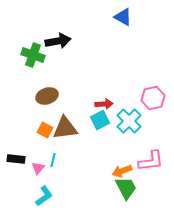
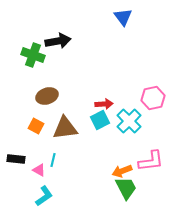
blue triangle: rotated 24 degrees clockwise
orange square: moved 9 px left, 4 px up
pink triangle: moved 1 px right, 2 px down; rotated 40 degrees counterclockwise
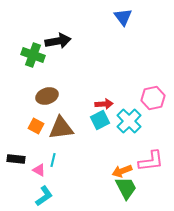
brown triangle: moved 4 px left
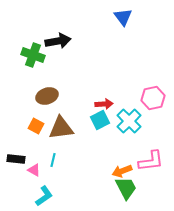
pink triangle: moved 5 px left
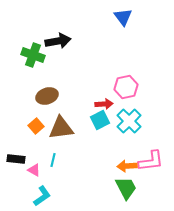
pink hexagon: moved 27 px left, 11 px up
orange square: rotated 21 degrees clockwise
orange arrow: moved 5 px right, 5 px up; rotated 18 degrees clockwise
cyan L-shape: moved 2 px left
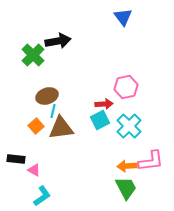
green cross: rotated 25 degrees clockwise
cyan cross: moved 5 px down
cyan line: moved 49 px up
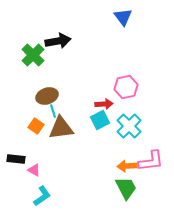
cyan line: rotated 32 degrees counterclockwise
orange square: rotated 14 degrees counterclockwise
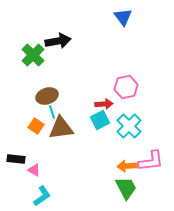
cyan line: moved 1 px left, 1 px down
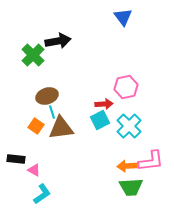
green trapezoid: moved 5 px right, 1 px up; rotated 115 degrees clockwise
cyan L-shape: moved 2 px up
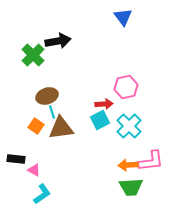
orange arrow: moved 1 px right, 1 px up
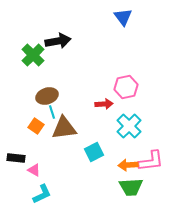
cyan square: moved 6 px left, 32 px down
brown triangle: moved 3 px right
black rectangle: moved 1 px up
cyan L-shape: rotated 10 degrees clockwise
